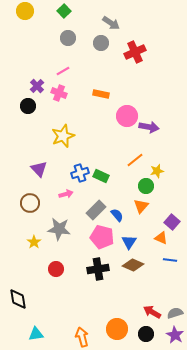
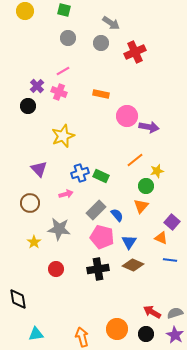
green square at (64, 11): moved 1 px up; rotated 32 degrees counterclockwise
pink cross at (59, 93): moved 1 px up
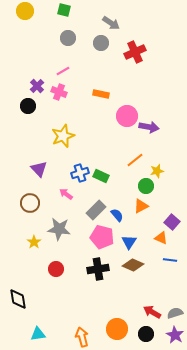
pink arrow at (66, 194): rotated 128 degrees counterclockwise
orange triangle at (141, 206): rotated 21 degrees clockwise
cyan triangle at (36, 334): moved 2 px right
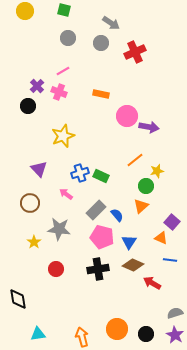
orange triangle at (141, 206): rotated 14 degrees counterclockwise
red arrow at (152, 312): moved 29 px up
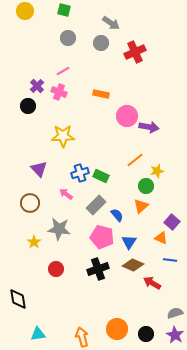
yellow star at (63, 136): rotated 20 degrees clockwise
gray rectangle at (96, 210): moved 5 px up
black cross at (98, 269): rotated 10 degrees counterclockwise
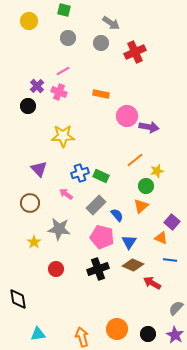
yellow circle at (25, 11): moved 4 px right, 10 px down
gray semicircle at (175, 313): moved 1 px right, 5 px up; rotated 28 degrees counterclockwise
black circle at (146, 334): moved 2 px right
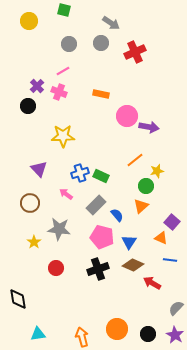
gray circle at (68, 38): moved 1 px right, 6 px down
red circle at (56, 269): moved 1 px up
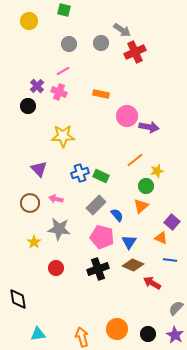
gray arrow at (111, 23): moved 11 px right, 7 px down
pink arrow at (66, 194): moved 10 px left, 5 px down; rotated 24 degrees counterclockwise
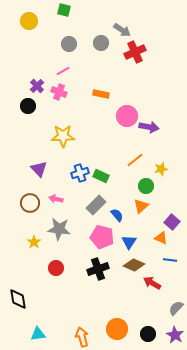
yellow star at (157, 171): moved 4 px right, 2 px up
brown diamond at (133, 265): moved 1 px right
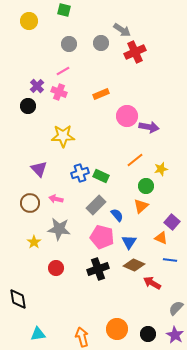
orange rectangle at (101, 94): rotated 35 degrees counterclockwise
